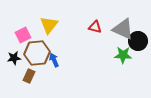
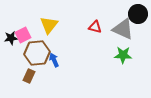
black circle: moved 27 px up
black star: moved 3 px left, 20 px up
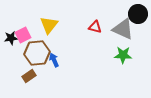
brown rectangle: rotated 32 degrees clockwise
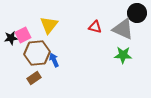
black circle: moved 1 px left, 1 px up
brown rectangle: moved 5 px right, 2 px down
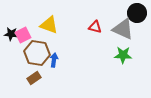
yellow triangle: rotated 48 degrees counterclockwise
black star: moved 4 px up; rotated 16 degrees clockwise
brown hexagon: rotated 15 degrees clockwise
blue arrow: rotated 32 degrees clockwise
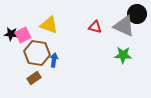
black circle: moved 1 px down
gray triangle: moved 1 px right, 3 px up
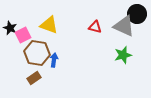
black star: moved 1 px left, 6 px up; rotated 16 degrees clockwise
green star: rotated 18 degrees counterclockwise
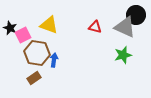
black circle: moved 1 px left, 1 px down
gray triangle: moved 1 px right, 1 px down
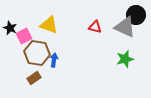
pink square: moved 1 px right, 1 px down
green star: moved 2 px right, 4 px down
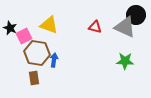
green star: moved 2 px down; rotated 18 degrees clockwise
brown rectangle: rotated 64 degrees counterclockwise
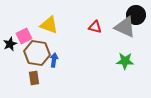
black star: moved 16 px down; rotated 24 degrees clockwise
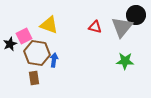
gray triangle: moved 3 px left; rotated 45 degrees clockwise
